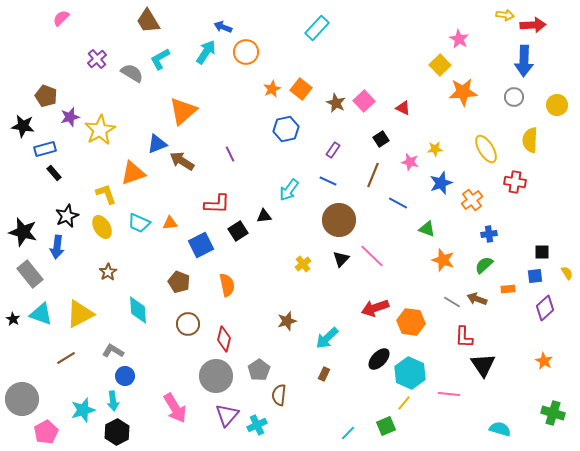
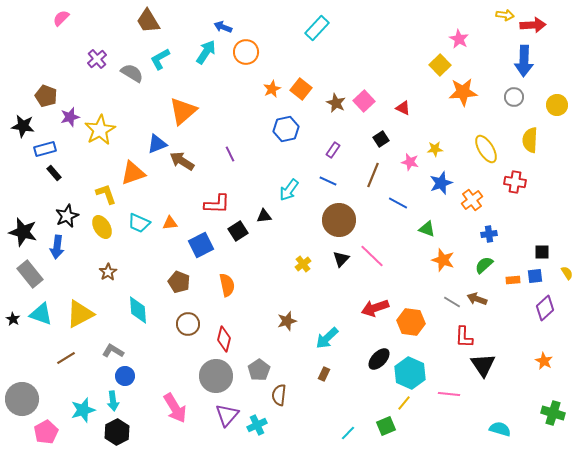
orange rectangle at (508, 289): moved 5 px right, 9 px up
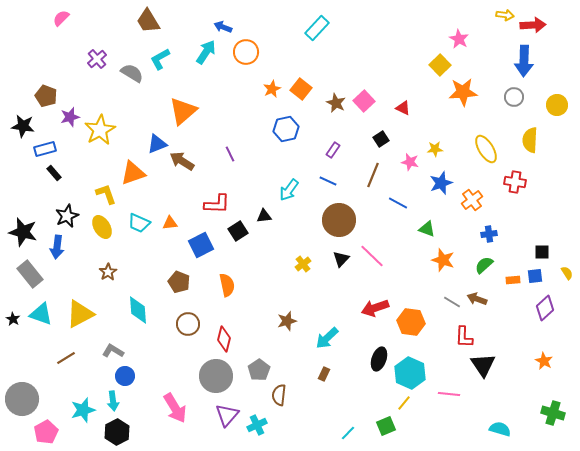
black ellipse at (379, 359): rotated 25 degrees counterclockwise
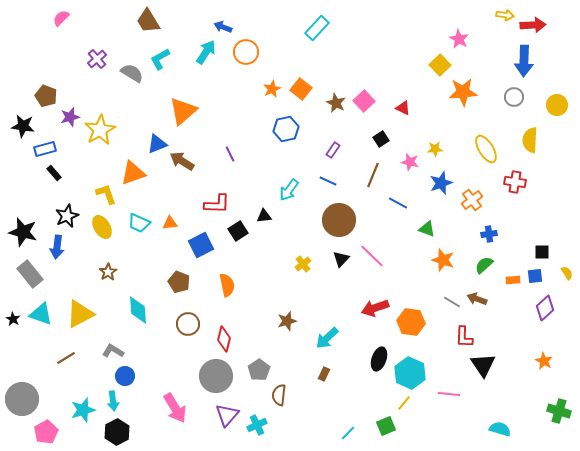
green cross at (553, 413): moved 6 px right, 2 px up
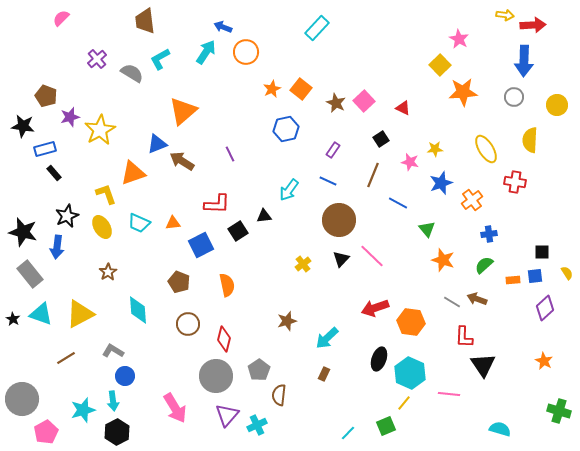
brown trapezoid at (148, 21): moved 3 px left; rotated 24 degrees clockwise
orange triangle at (170, 223): moved 3 px right
green triangle at (427, 229): rotated 30 degrees clockwise
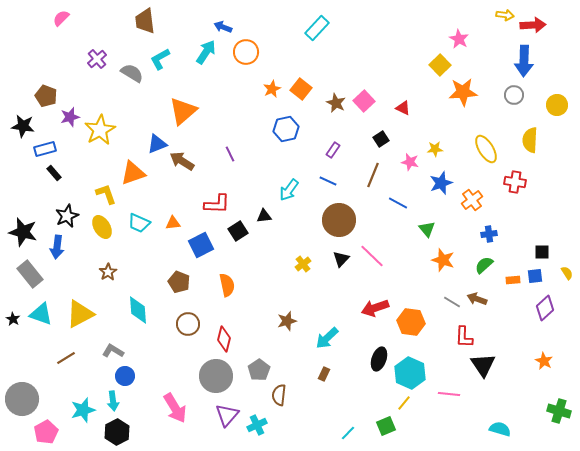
gray circle at (514, 97): moved 2 px up
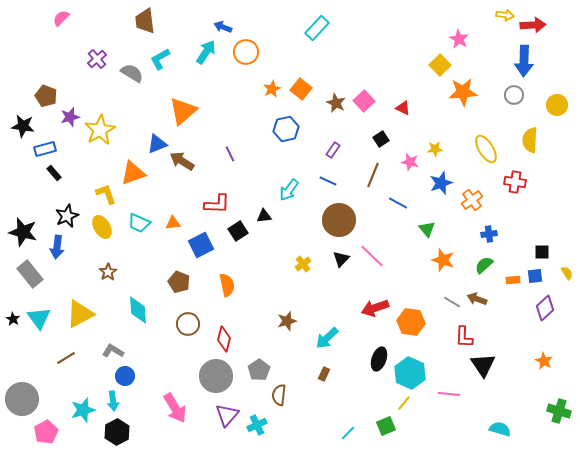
cyan triangle at (41, 314): moved 2 px left, 4 px down; rotated 35 degrees clockwise
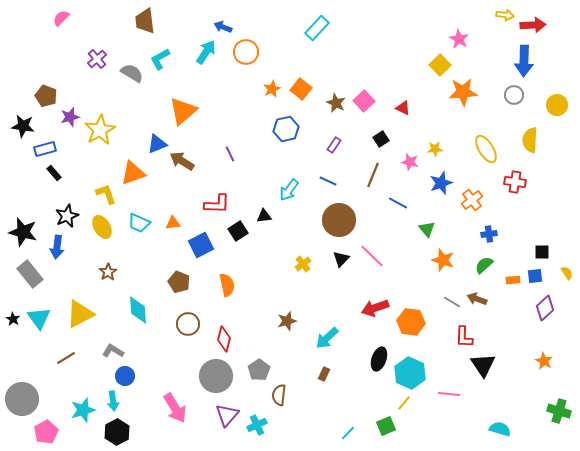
purple rectangle at (333, 150): moved 1 px right, 5 px up
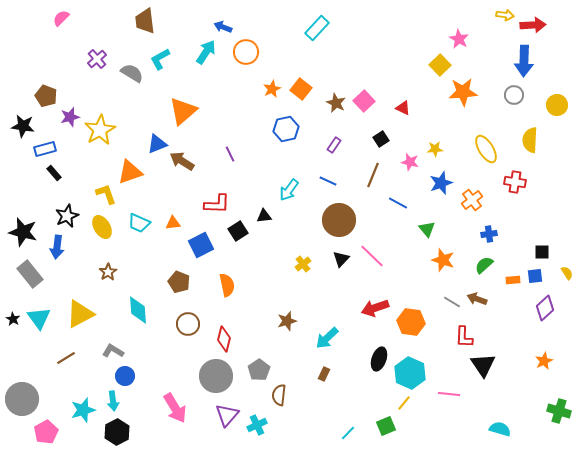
orange triangle at (133, 173): moved 3 px left, 1 px up
orange star at (544, 361): rotated 18 degrees clockwise
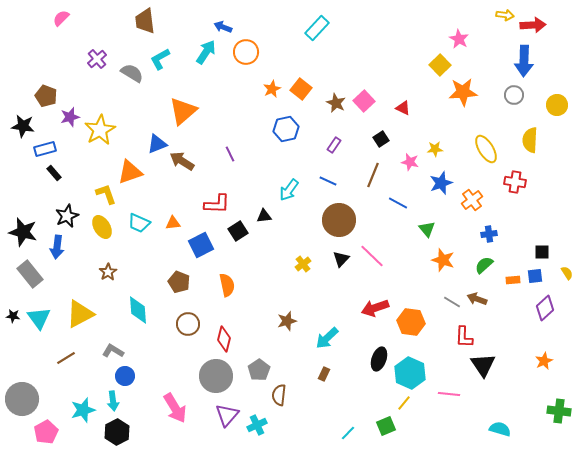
black star at (13, 319): moved 3 px up; rotated 24 degrees counterclockwise
green cross at (559, 411): rotated 10 degrees counterclockwise
